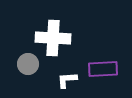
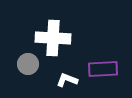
white L-shape: rotated 25 degrees clockwise
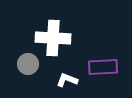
purple rectangle: moved 2 px up
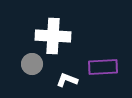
white cross: moved 2 px up
gray circle: moved 4 px right
